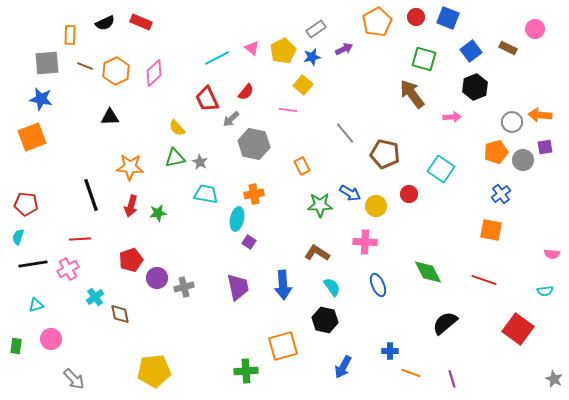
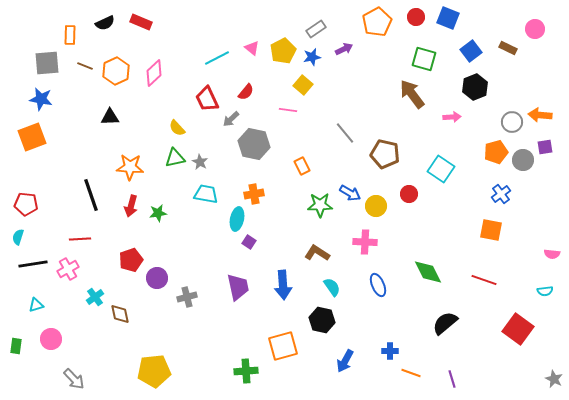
gray cross at (184, 287): moved 3 px right, 10 px down
black hexagon at (325, 320): moved 3 px left
blue arrow at (343, 367): moved 2 px right, 6 px up
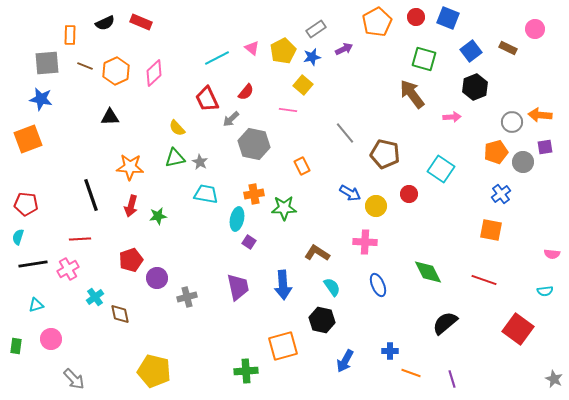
orange square at (32, 137): moved 4 px left, 2 px down
gray circle at (523, 160): moved 2 px down
green star at (320, 205): moved 36 px left, 3 px down
green star at (158, 213): moved 3 px down
yellow pentagon at (154, 371): rotated 20 degrees clockwise
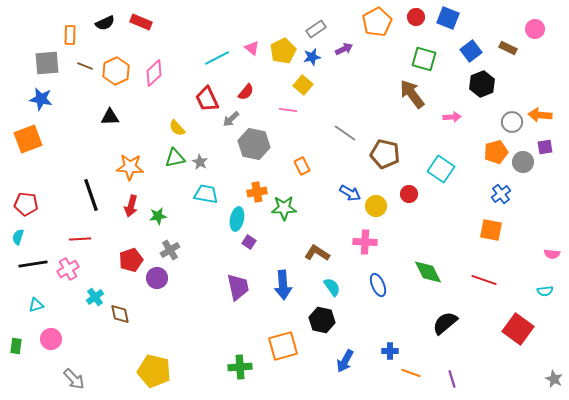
black hexagon at (475, 87): moved 7 px right, 3 px up
gray line at (345, 133): rotated 15 degrees counterclockwise
orange cross at (254, 194): moved 3 px right, 2 px up
gray cross at (187, 297): moved 17 px left, 47 px up; rotated 18 degrees counterclockwise
green cross at (246, 371): moved 6 px left, 4 px up
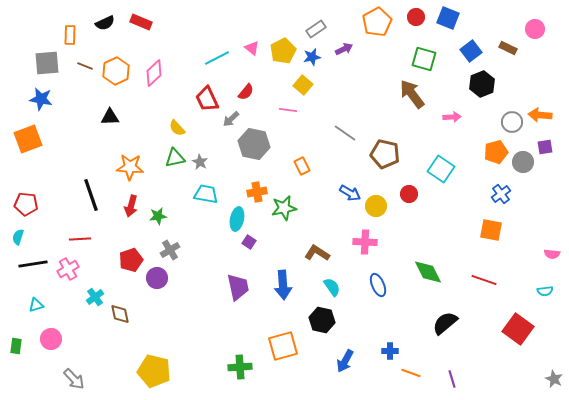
green star at (284, 208): rotated 10 degrees counterclockwise
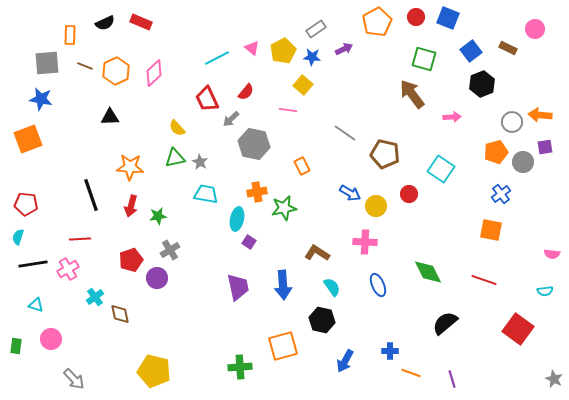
blue star at (312, 57): rotated 18 degrees clockwise
cyan triangle at (36, 305): rotated 35 degrees clockwise
